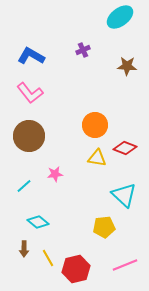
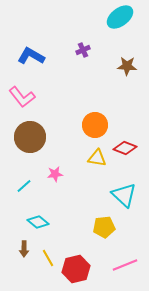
pink L-shape: moved 8 px left, 4 px down
brown circle: moved 1 px right, 1 px down
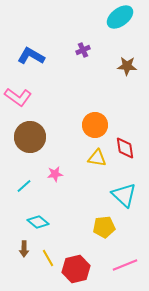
pink L-shape: moved 4 px left; rotated 16 degrees counterclockwise
red diamond: rotated 60 degrees clockwise
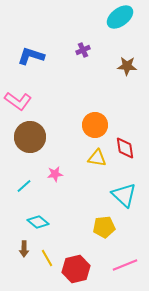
blue L-shape: rotated 12 degrees counterclockwise
pink L-shape: moved 4 px down
yellow line: moved 1 px left
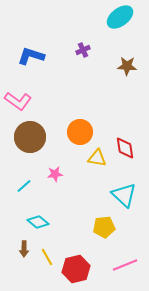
orange circle: moved 15 px left, 7 px down
yellow line: moved 1 px up
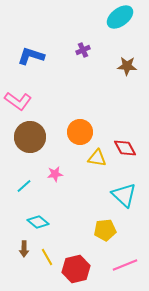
red diamond: rotated 20 degrees counterclockwise
yellow pentagon: moved 1 px right, 3 px down
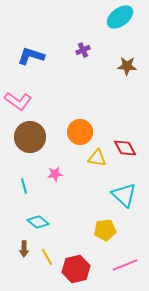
cyan line: rotated 63 degrees counterclockwise
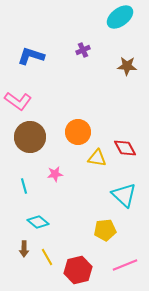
orange circle: moved 2 px left
red hexagon: moved 2 px right, 1 px down
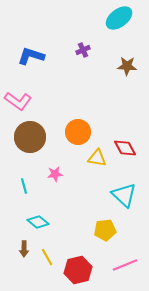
cyan ellipse: moved 1 px left, 1 px down
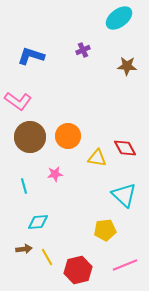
orange circle: moved 10 px left, 4 px down
cyan diamond: rotated 45 degrees counterclockwise
brown arrow: rotated 98 degrees counterclockwise
